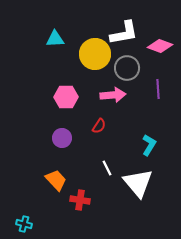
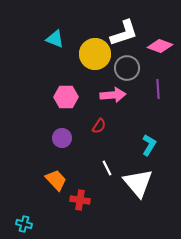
white L-shape: rotated 8 degrees counterclockwise
cyan triangle: rotated 24 degrees clockwise
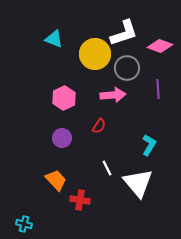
cyan triangle: moved 1 px left
pink hexagon: moved 2 px left, 1 px down; rotated 25 degrees counterclockwise
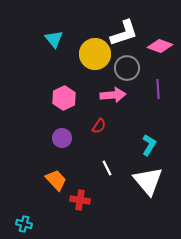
cyan triangle: rotated 30 degrees clockwise
white triangle: moved 10 px right, 2 px up
